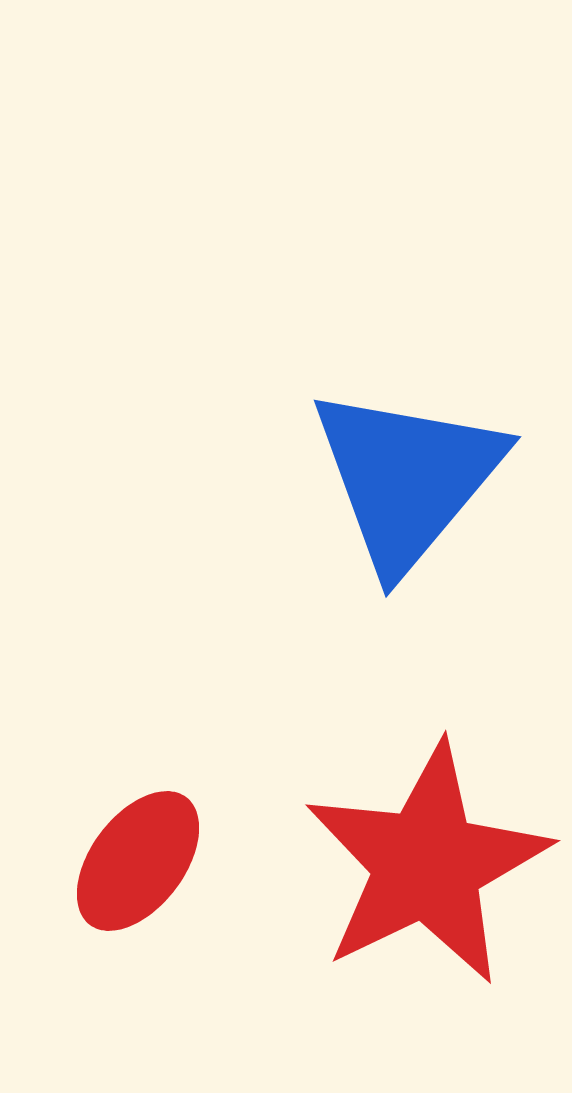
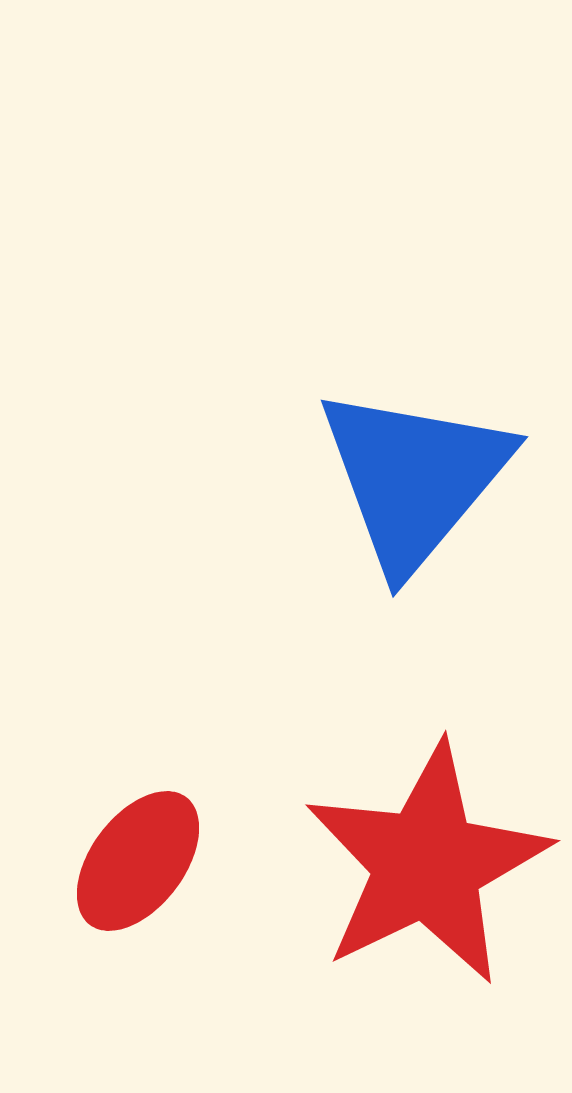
blue triangle: moved 7 px right
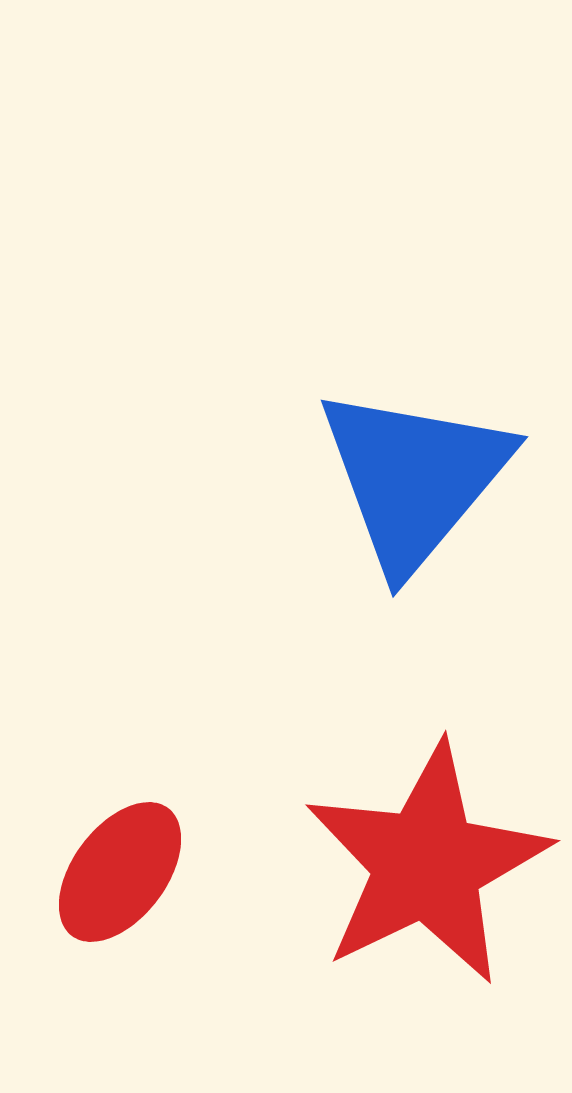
red ellipse: moved 18 px left, 11 px down
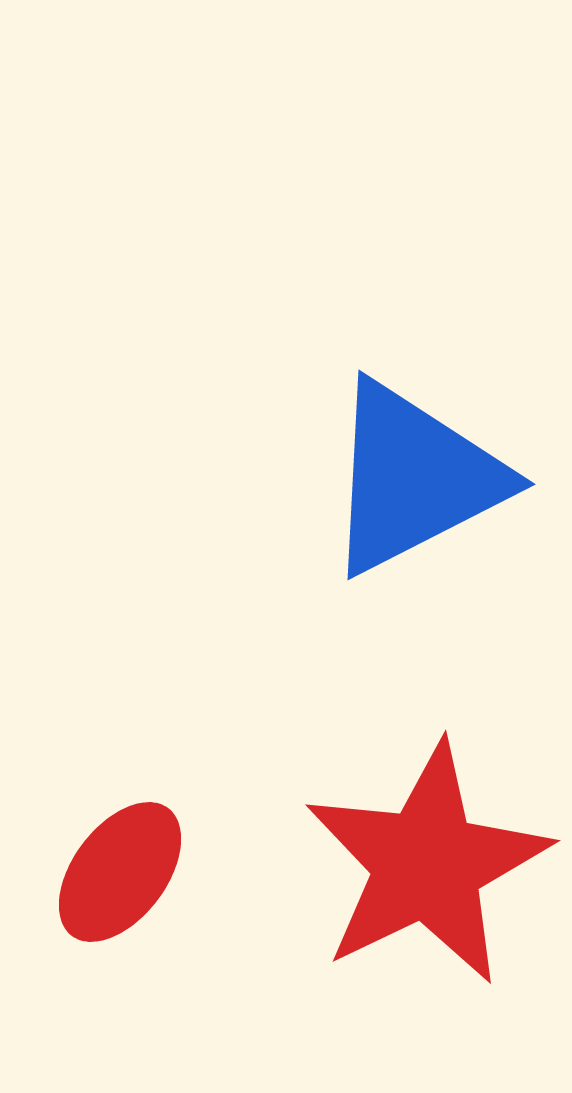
blue triangle: rotated 23 degrees clockwise
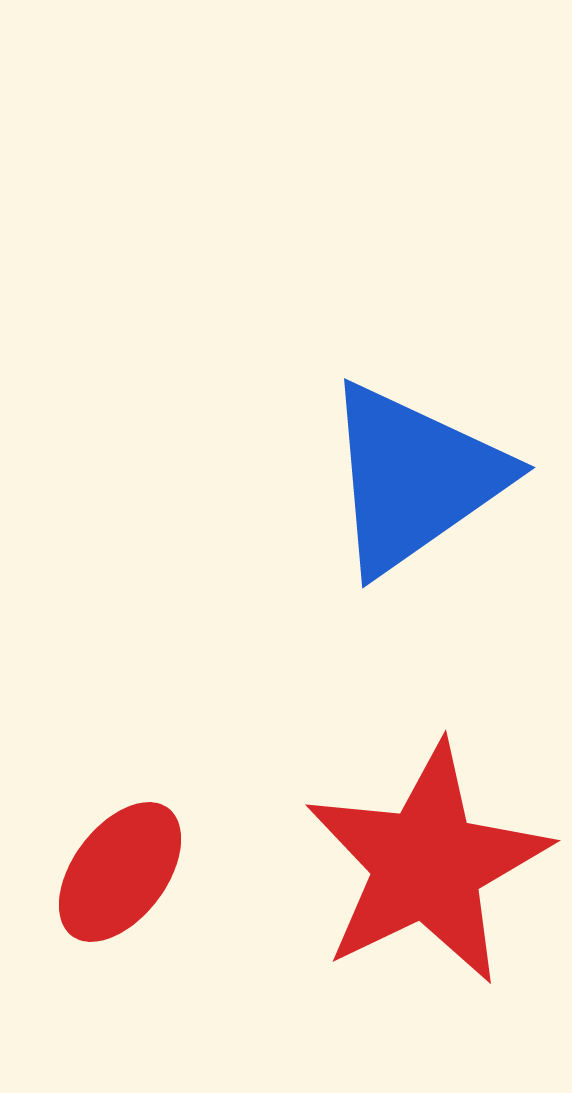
blue triangle: rotated 8 degrees counterclockwise
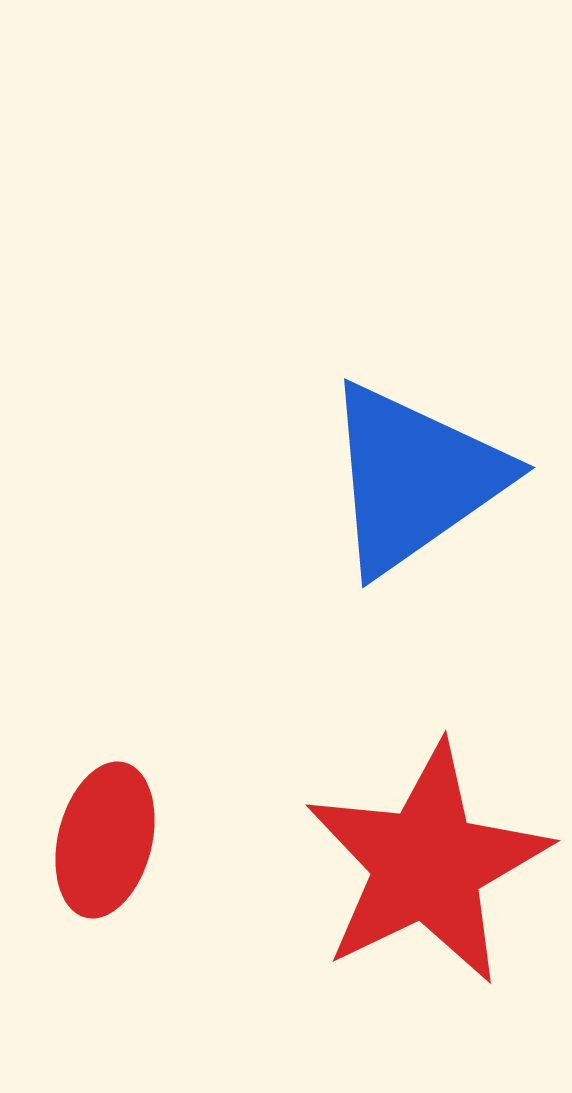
red ellipse: moved 15 px left, 32 px up; rotated 23 degrees counterclockwise
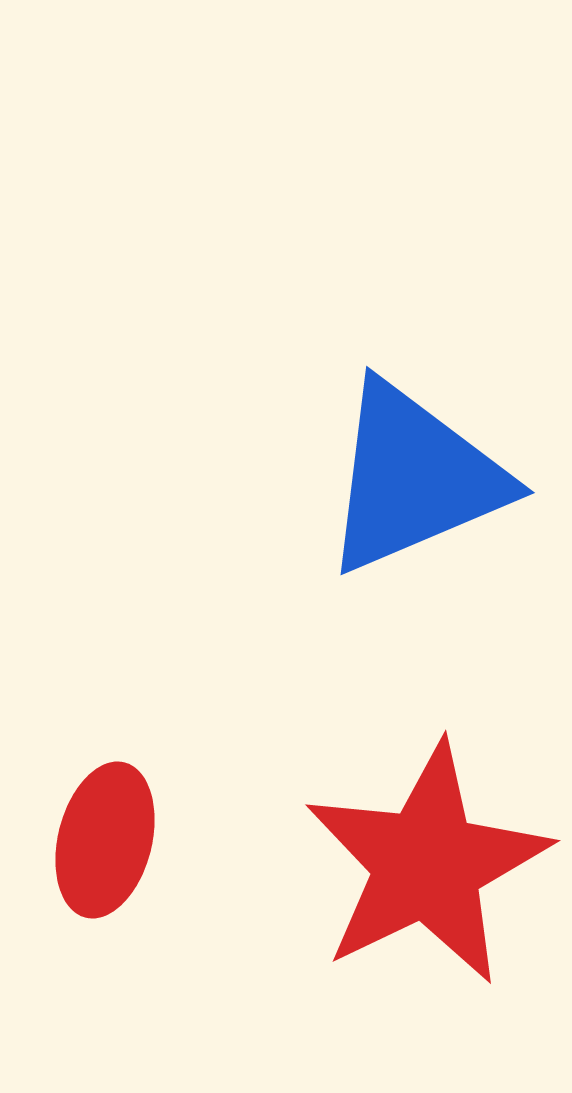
blue triangle: rotated 12 degrees clockwise
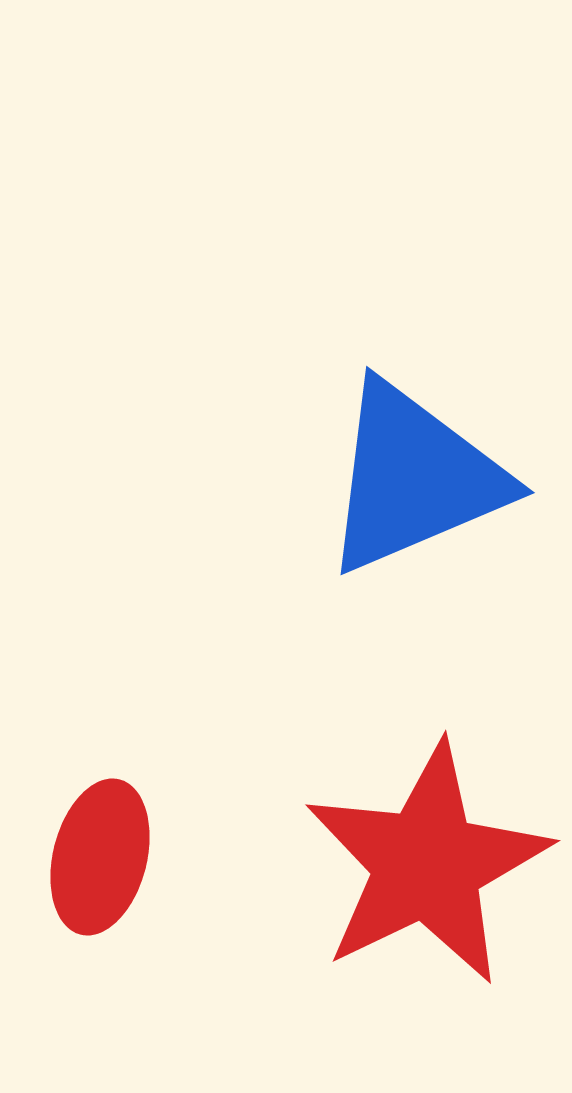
red ellipse: moved 5 px left, 17 px down
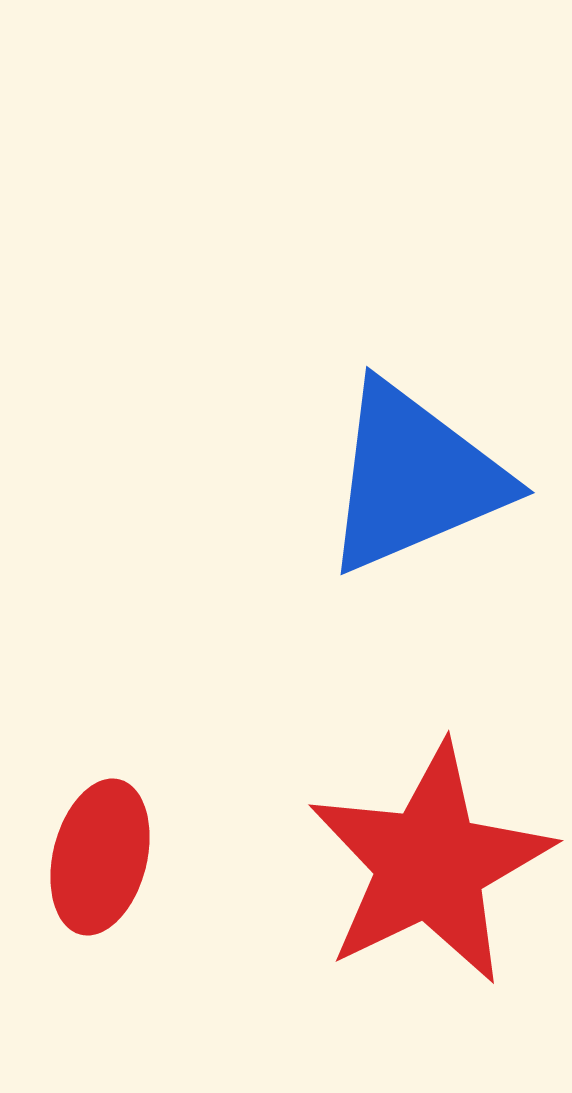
red star: moved 3 px right
